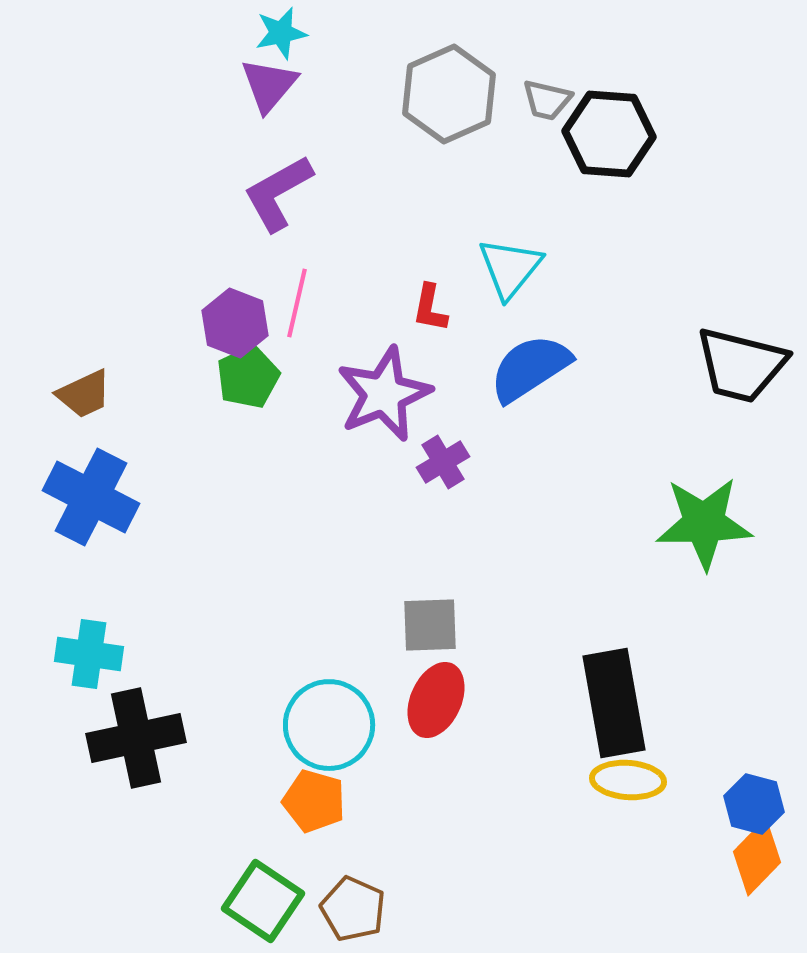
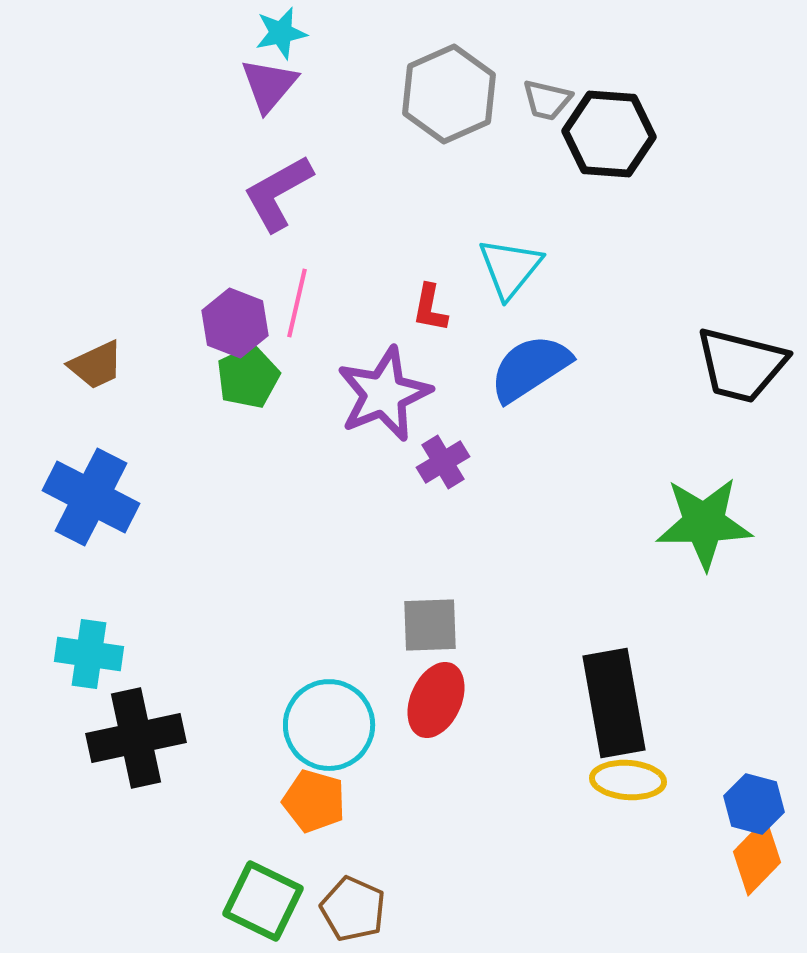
brown trapezoid: moved 12 px right, 29 px up
green square: rotated 8 degrees counterclockwise
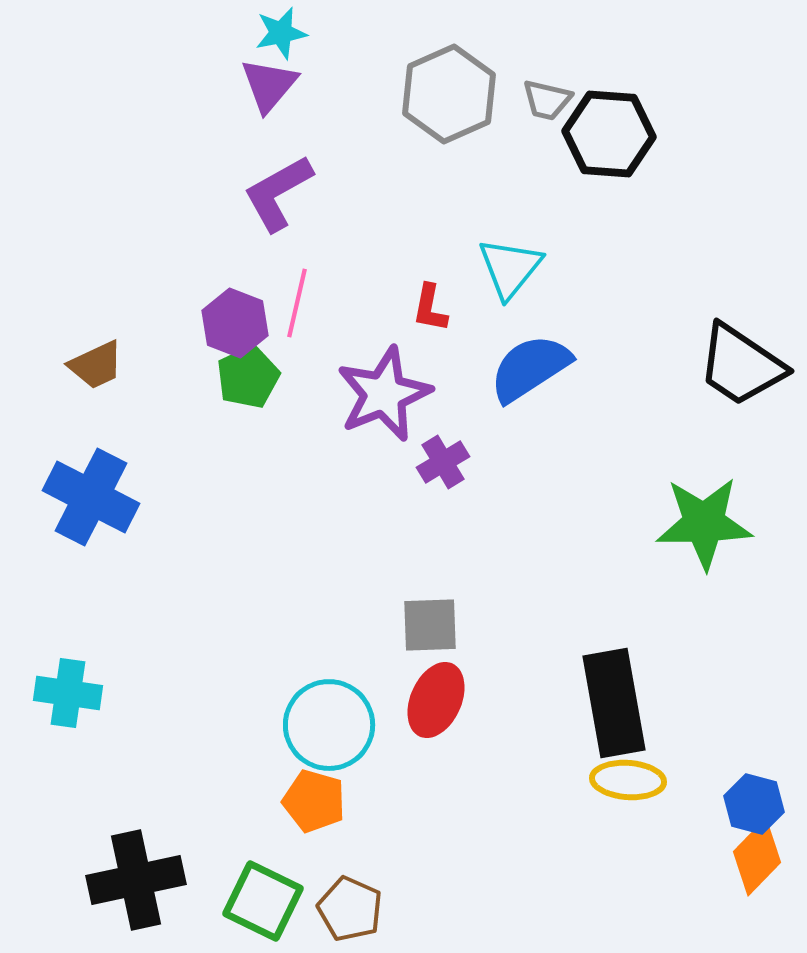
black trapezoid: rotated 20 degrees clockwise
cyan cross: moved 21 px left, 39 px down
black cross: moved 142 px down
brown pentagon: moved 3 px left
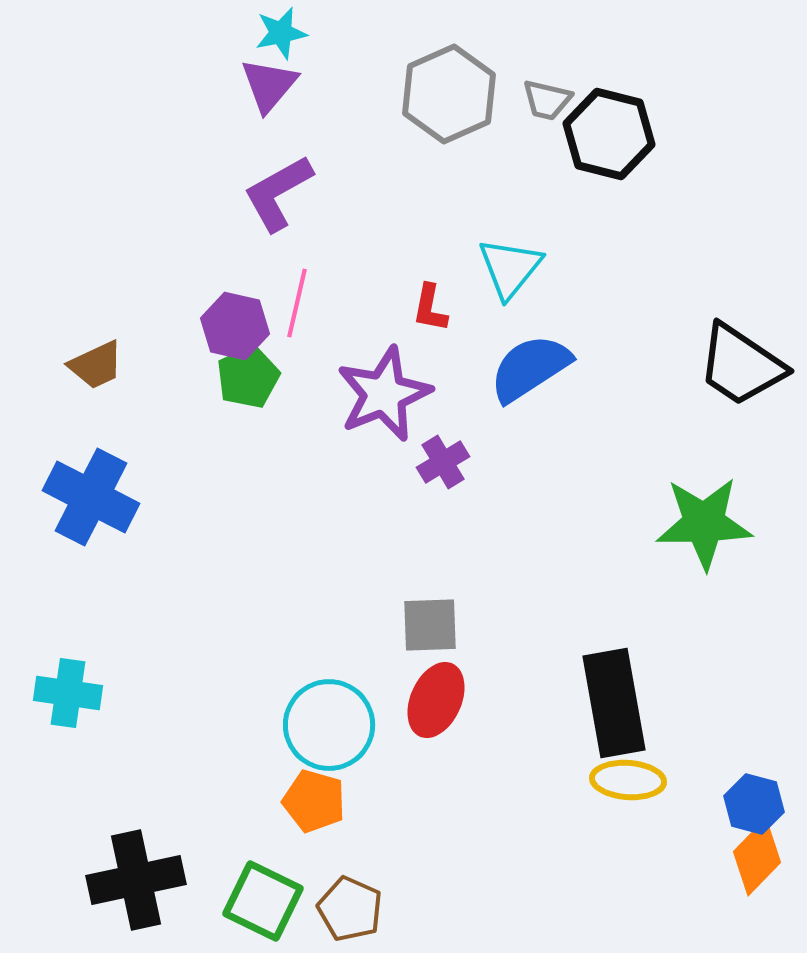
black hexagon: rotated 10 degrees clockwise
purple hexagon: moved 3 px down; rotated 8 degrees counterclockwise
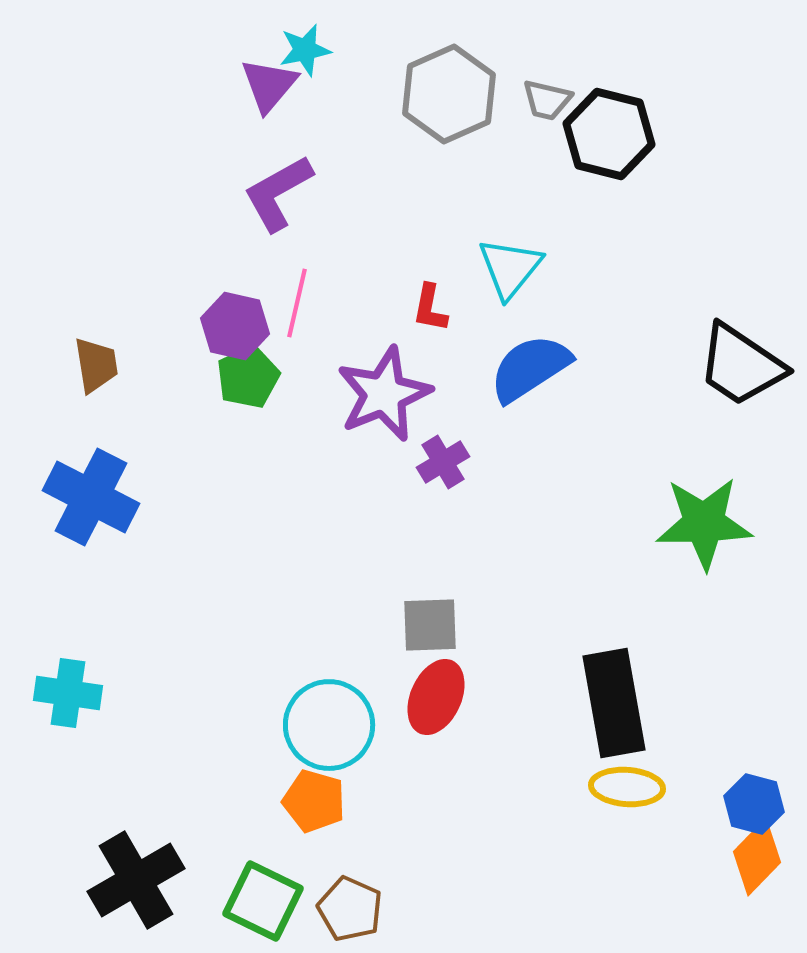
cyan star: moved 24 px right, 17 px down
brown trapezoid: rotated 74 degrees counterclockwise
red ellipse: moved 3 px up
yellow ellipse: moved 1 px left, 7 px down
black cross: rotated 18 degrees counterclockwise
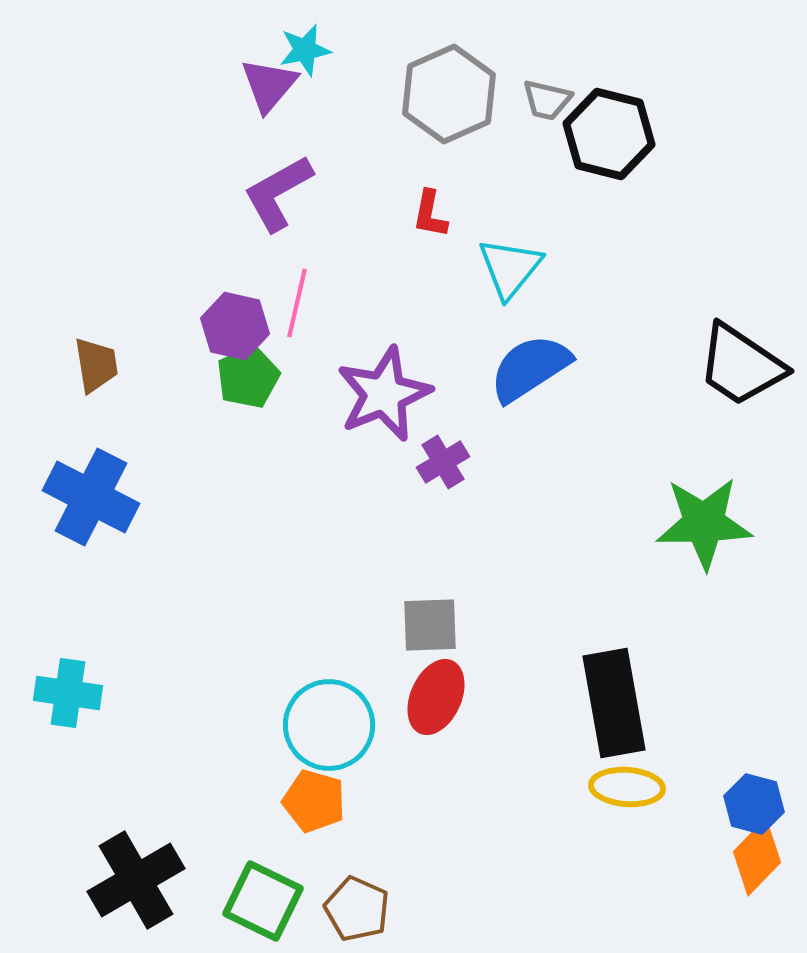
red L-shape: moved 94 px up
brown pentagon: moved 7 px right
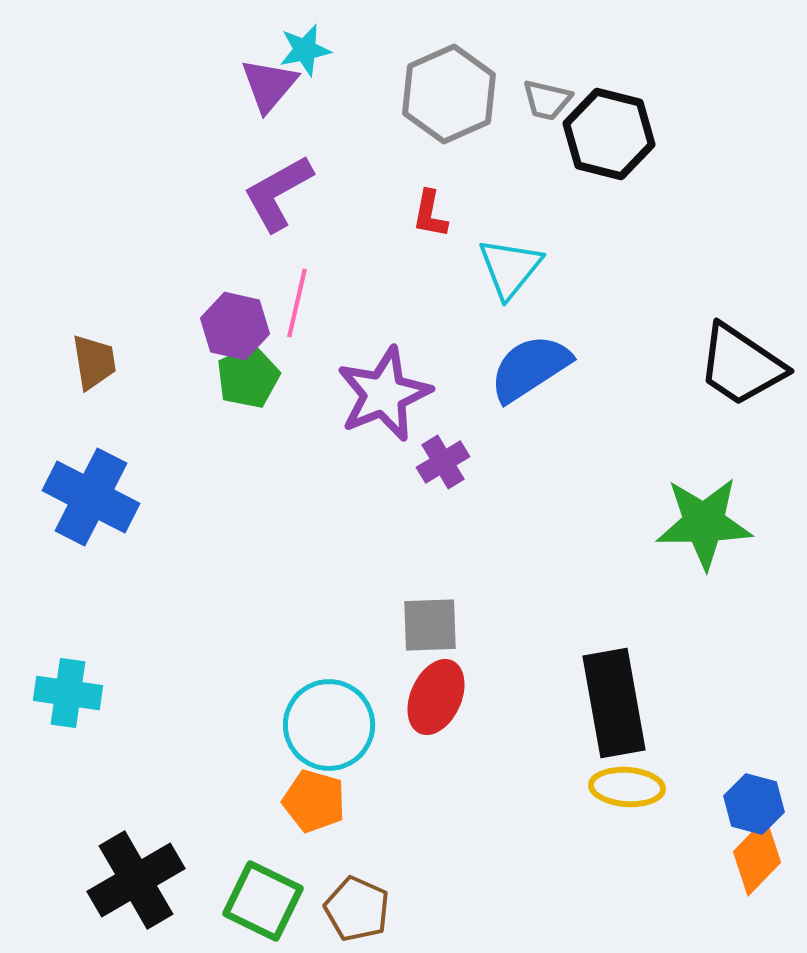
brown trapezoid: moved 2 px left, 3 px up
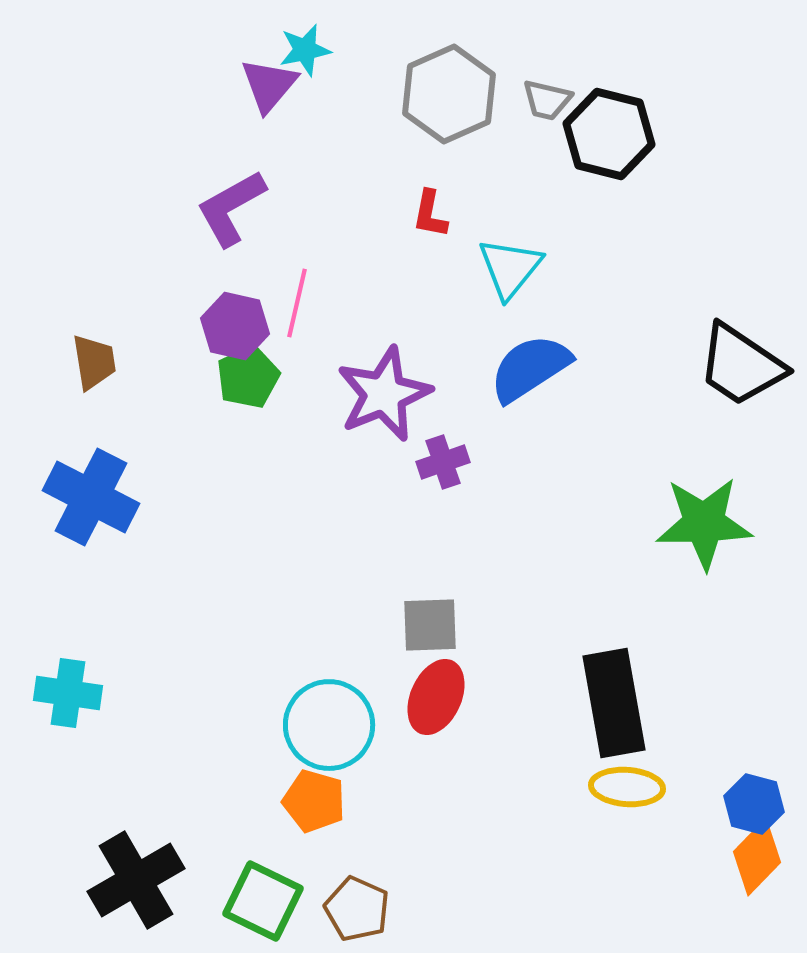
purple L-shape: moved 47 px left, 15 px down
purple cross: rotated 12 degrees clockwise
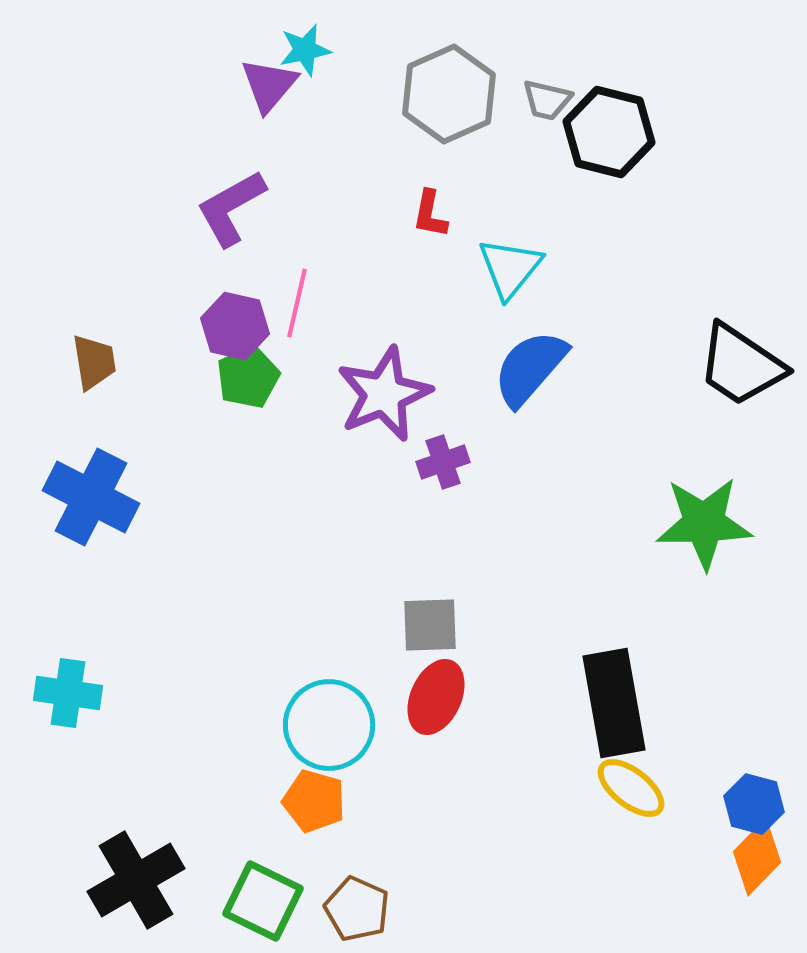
black hexagon: moved 2 px up
blue semicircle: rotated 16 degrees counterclockwise
yellow ellipse: moved 4 px right, 1 px down; rotated 34 degrees clockwise
